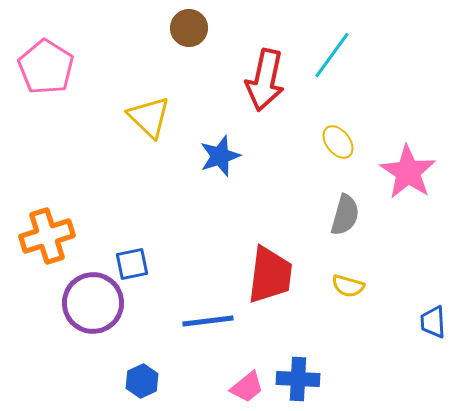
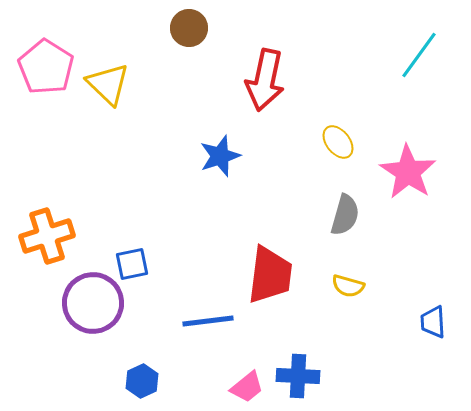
cyan line: moved 87 px right
yellow triangle: moved 41 px left, 33 px up
blue cross: moved 3 px up
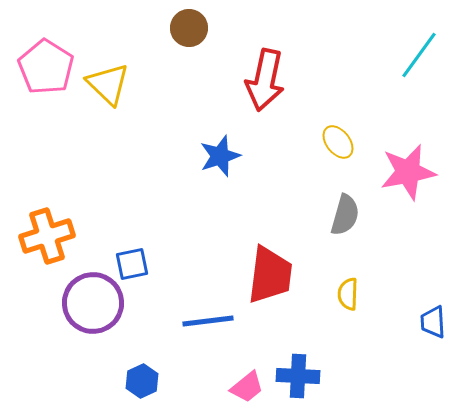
pink star: rotated 28 degrees clockwise
yellow semicircle: moved 8 px down; rotated 76 degrees clockwise
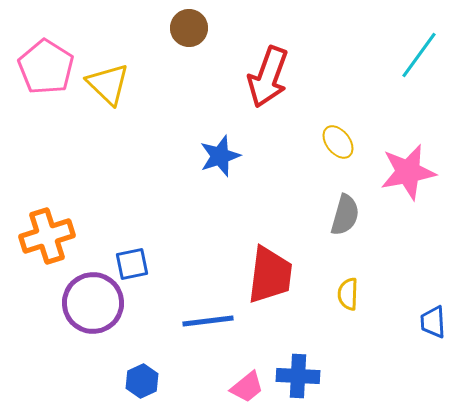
red arrow: moved 3 px right, 3 px up; rotated 8 degrees clockwise
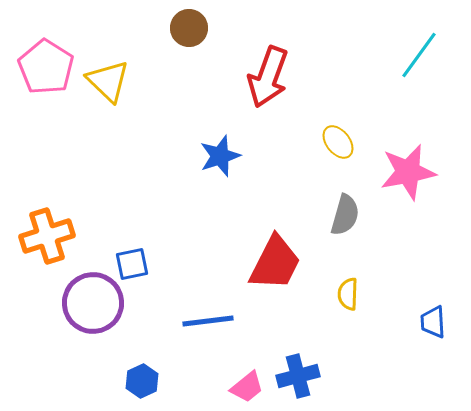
yellow triangle: moved 3 px up
red trapezoid: moved 5 px right, 12 px up; rotated 20 degrees clockwise
blue cross: rotated 18 degrees counterclockwise
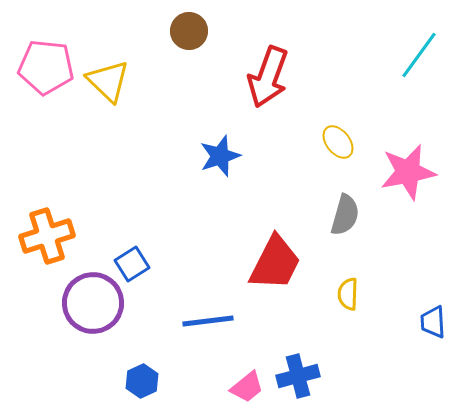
brown circle: moved 3 px down
pink pentagon: rotated 26 degrees counterclockwise
blue square: rotated 20 degrees counterclockwise
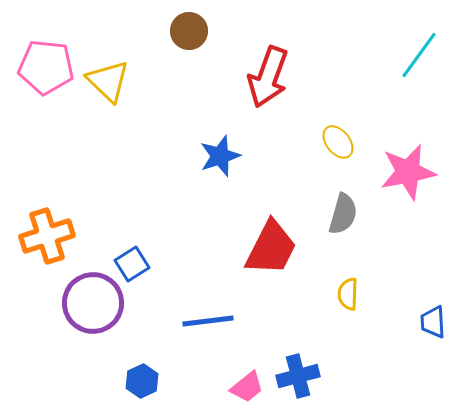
gray semicircle: moved 2 px left, 1 px up
red trapezoid: moved 4 px left, 15 px up
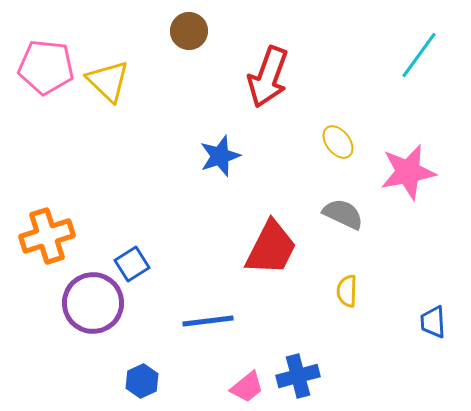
gray semicircle: rotated 81 degrees counterclockwise
yellow semicircle: moved 1 px left, 3 px up
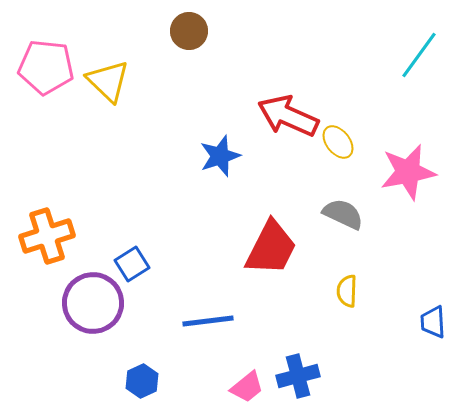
red arrow: moved 20 px right, 39 px down; rotated 94 degrees clockwise
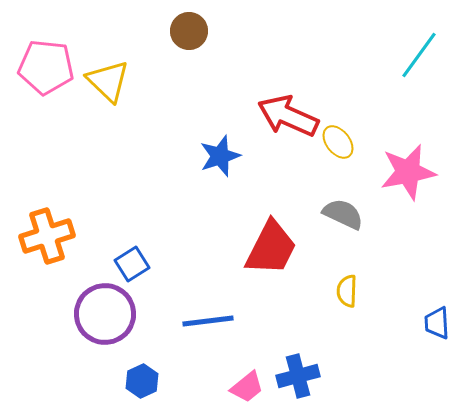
purple circle: moved 12 px right, 11 px down
blue trapezoid: moved 4 px right, 1 px down
